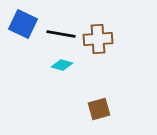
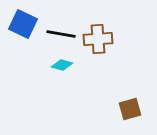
brown square: moved 31 px right
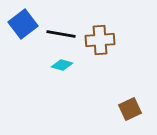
blue square: rotated 28 degrees clockwise
brown cross: moved 2 px right, 1 px down
brown square: rotated 10 degrees counterclockwise
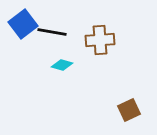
black line: moved 9 px left, 2 px up
brown square: moved 1 px left, 1 px down
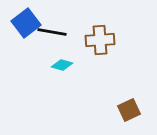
blue square: moved 3 px right, 1 px up
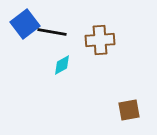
blue square: moved 1 px left, 1 px down
cyan diamond: rotated 45 degrees counterclockwise
brown square: rotated 15 degrees clockwise
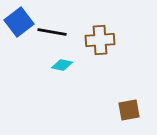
blue square: moved 6 px left, 2 px up
cyan diamond: rotated 40 degrees clockwise
